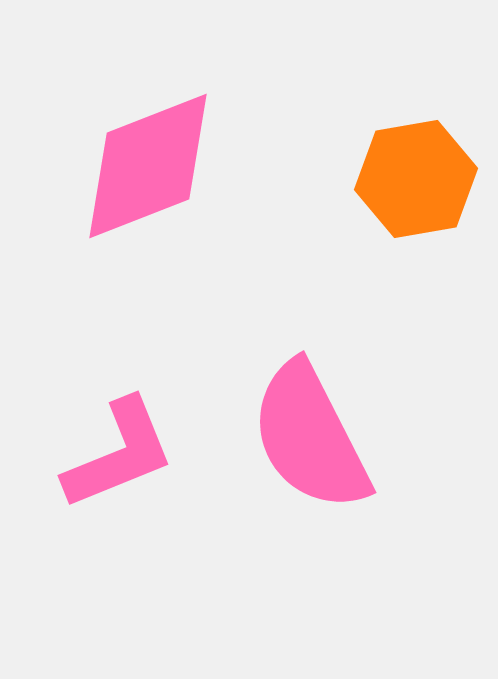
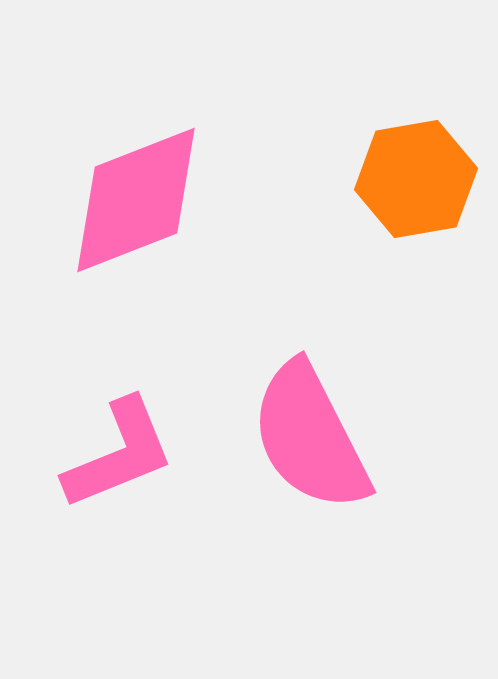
pink diamond: moved 12 px left, 34 px down
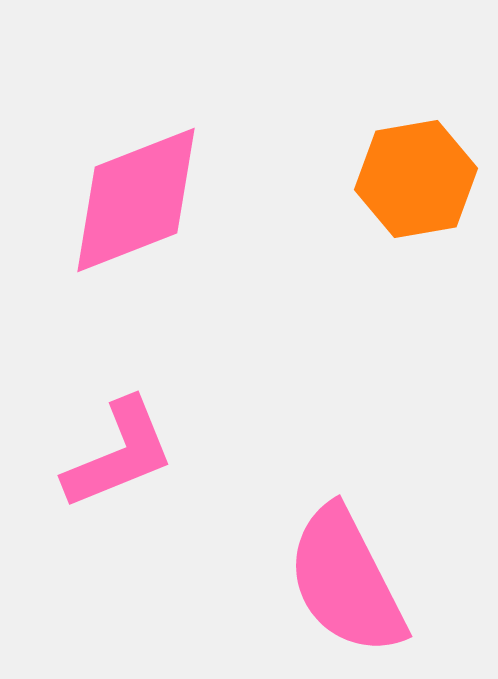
pink semicircle: moved 36 px right, 144 px down
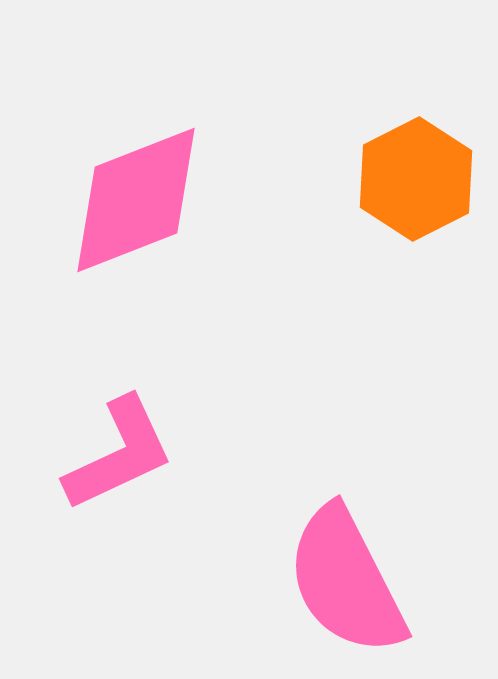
orange hexagon: rotated 17 degrees counterclockwise
pink L-shape: rotated 3 degrees counterclockwise
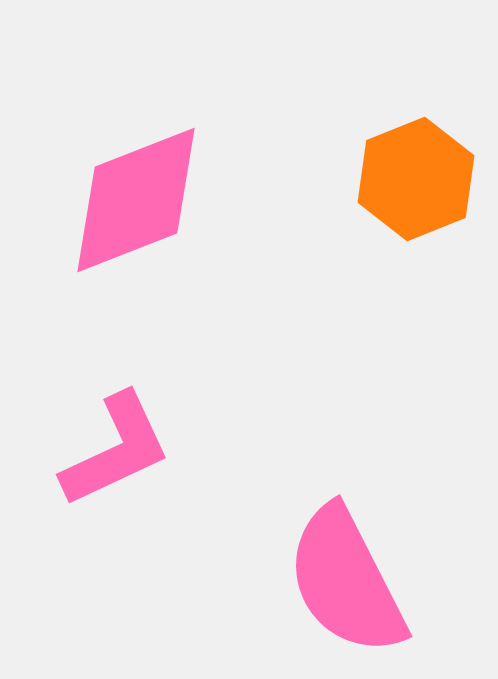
orange hexagon: rotated 5 degrees clockwise
pink L-shape: moved 3 px left, 4 px up
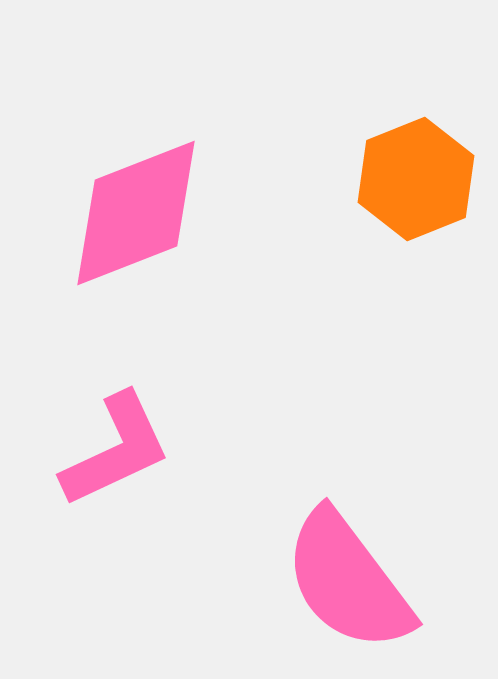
pink diamond: moved 13 px down
pink semicircle: moved 2 px right; rotated 10 degrees counterclockwise
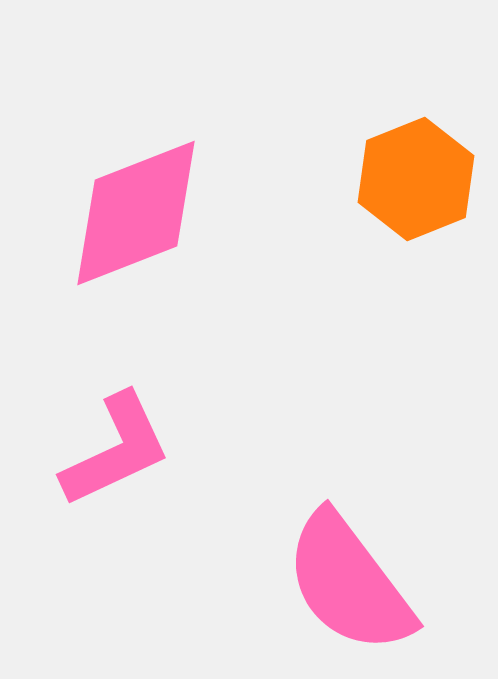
pink semicircle: moved 1 px right, 2 px down
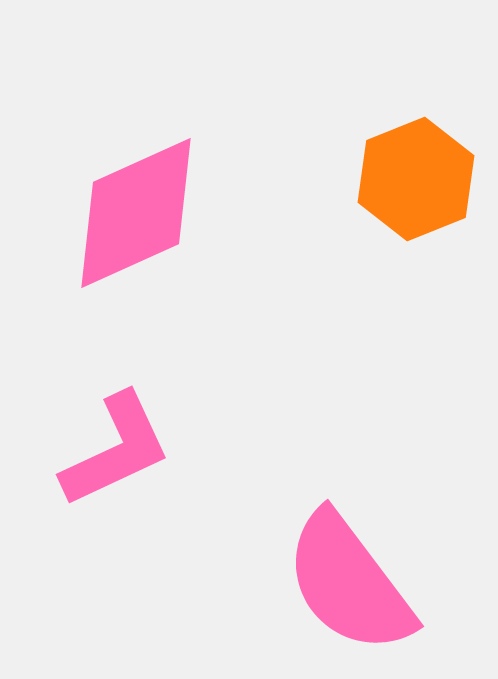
pink diamond: rotated 3 degrees counterclockwise
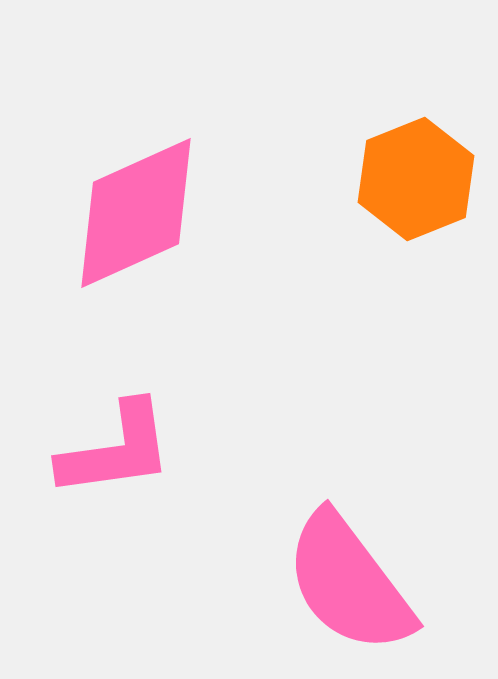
pink L-shape: rotated 17 degrees clockwise
